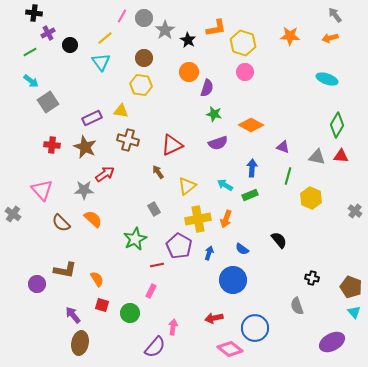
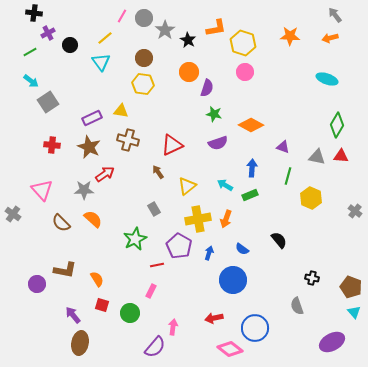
yellow hexagon at (141, 85): moved 2 px right, 1 px up
brown star at (85, 147): moved 4 px right
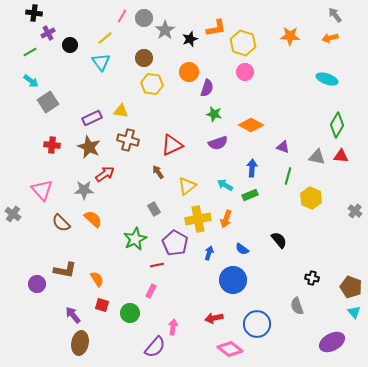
black star at (188, 40): moved 2 px right, 1 px up; rotated 21 degrees clockwise
yellow hexagon at (143, 84): moved 9 px right
purple pentagon at (179, 246): moved 4 px left, 3 px up
blue circle at (255, 328): moved 2 px right, 4 px up
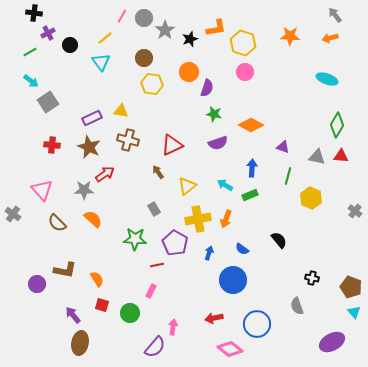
brown semicircle at (61, 223): moved 4 px left
green star at (135, 239): rotated 30 degrees clockwise
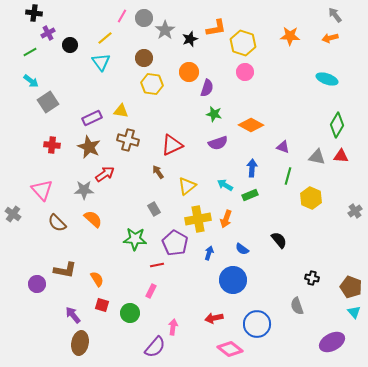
gray cross at (355, 211): rotated 16 degrees clockwise
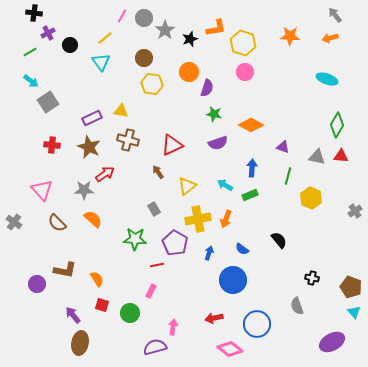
gray cross at (13, 214): moved 1 px right, 8 px down
purple semicircle at (155, 347): rotated 145 degrees counterclockwise
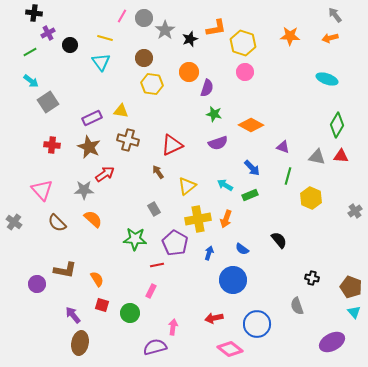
yellow line at (105, 38): rotated 56 degrees clockwise
blue arrow at (252, 168): rotated 132 degrees clockwise
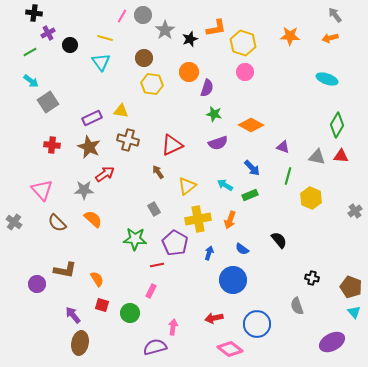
gray circle at (144, 18): moved 1 px left, 3 px up
orange arrow at (226, 219): moved 4 px right, 1 px down
